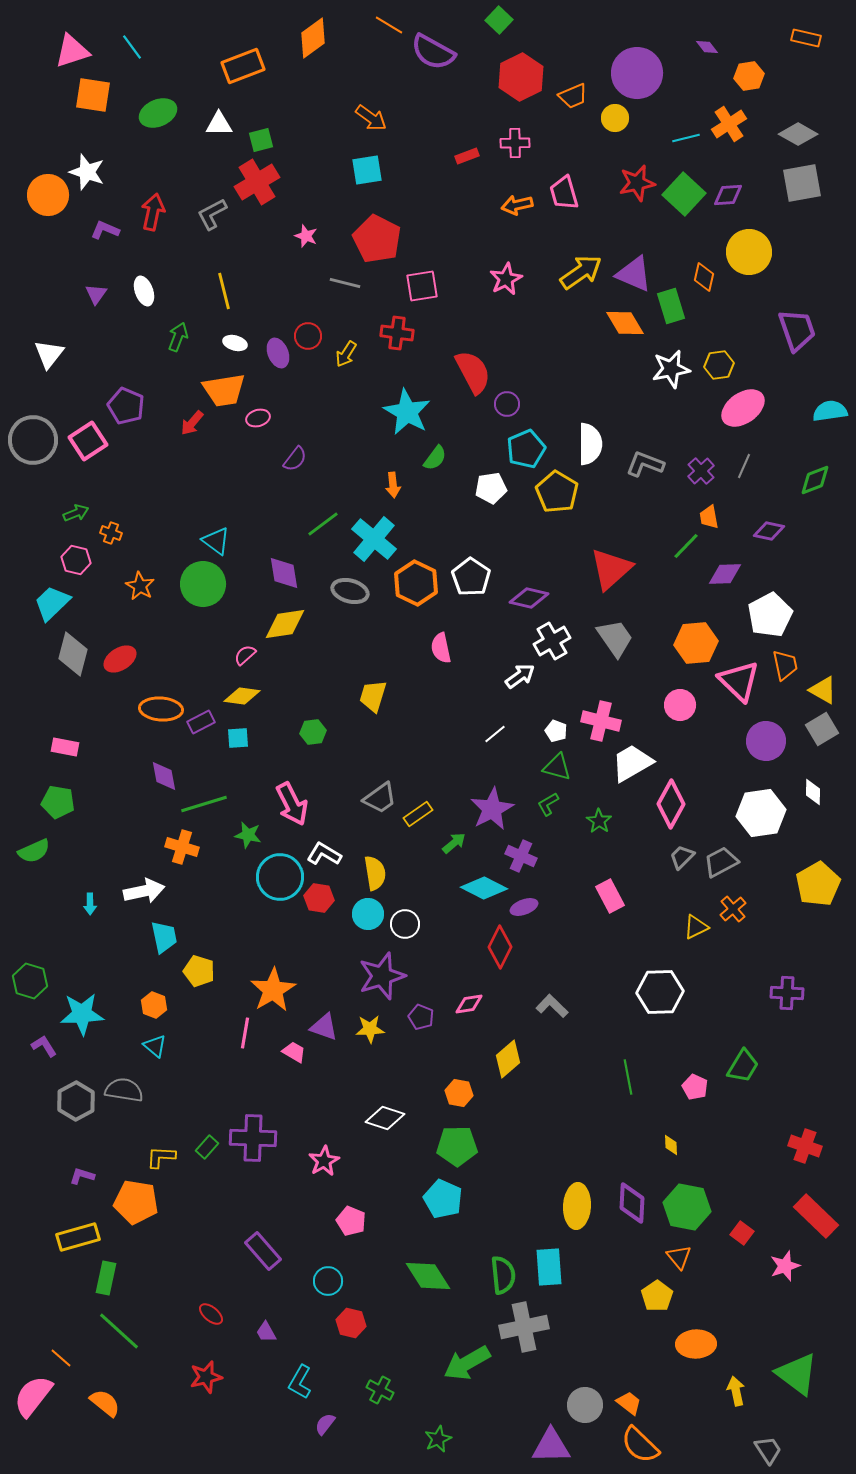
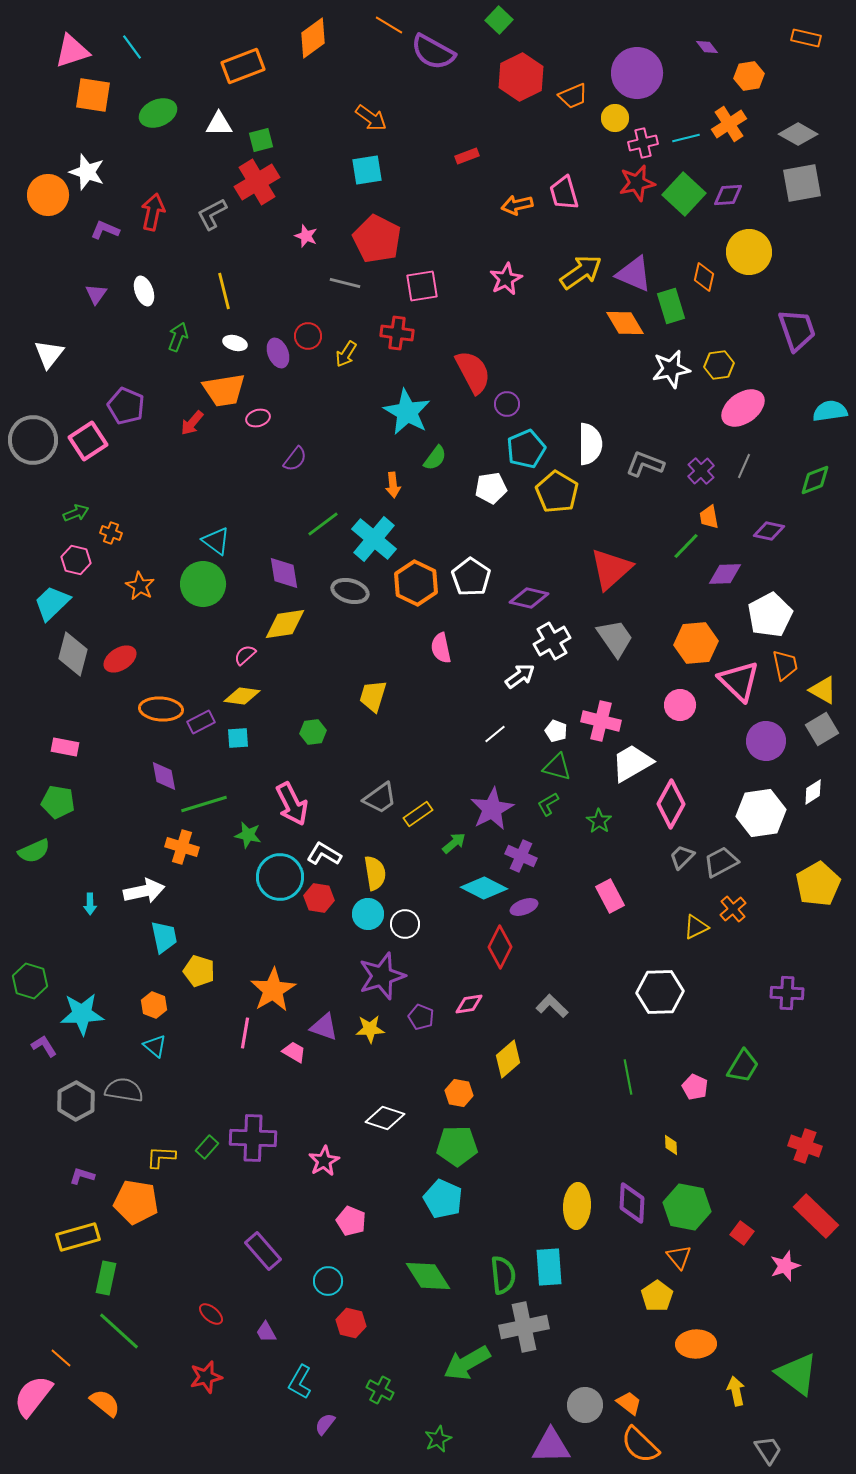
pink cross at (515, 143): moved 128 px right; rotated 12 degrees counterclockwise
white diamond at (813, 792): rotated 56 degrees clockwise
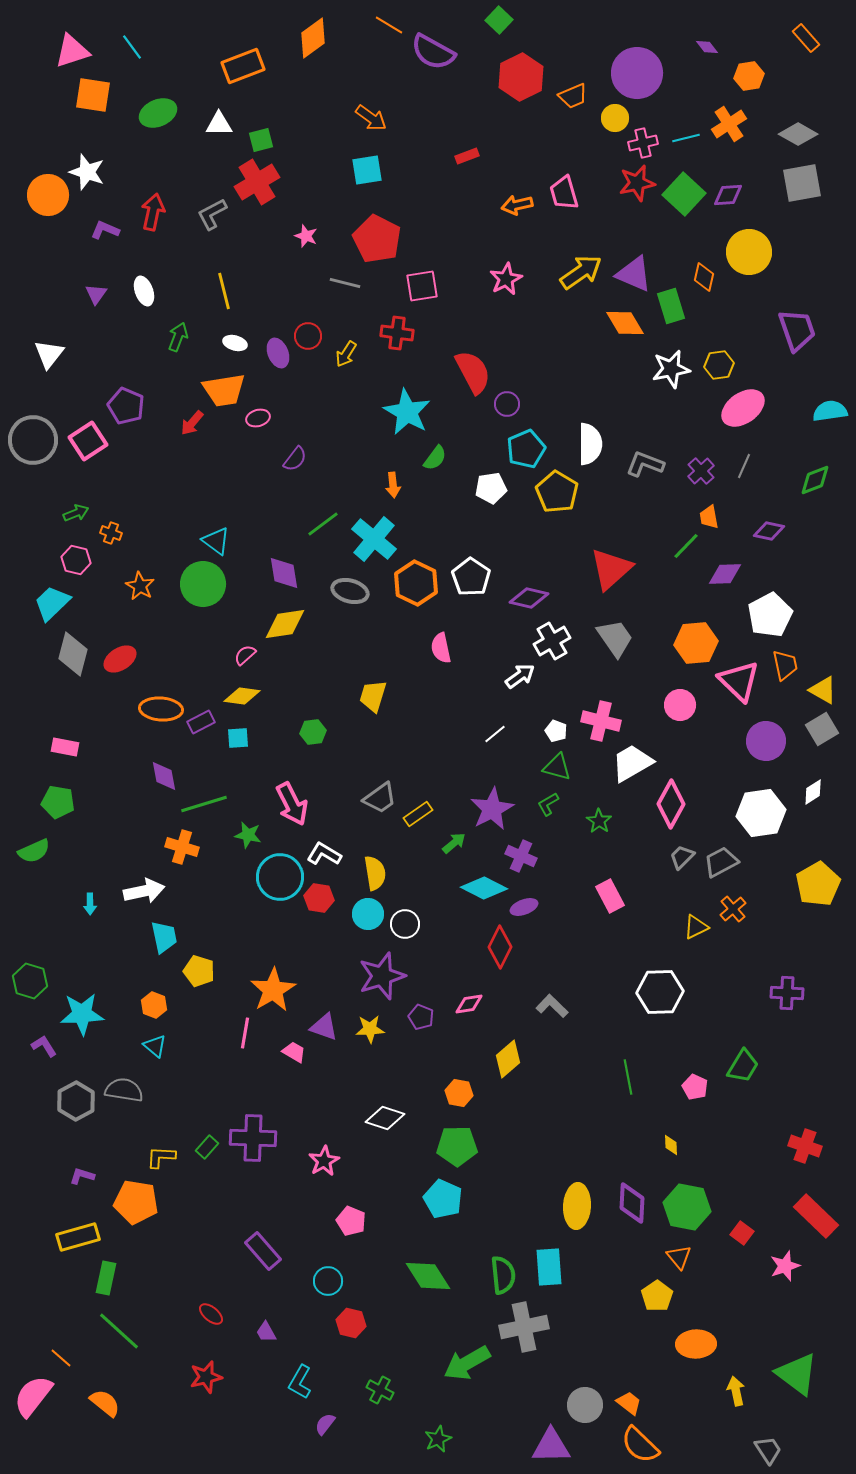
orange rectangle at (806, 38): rotated 36 degrees clockwise
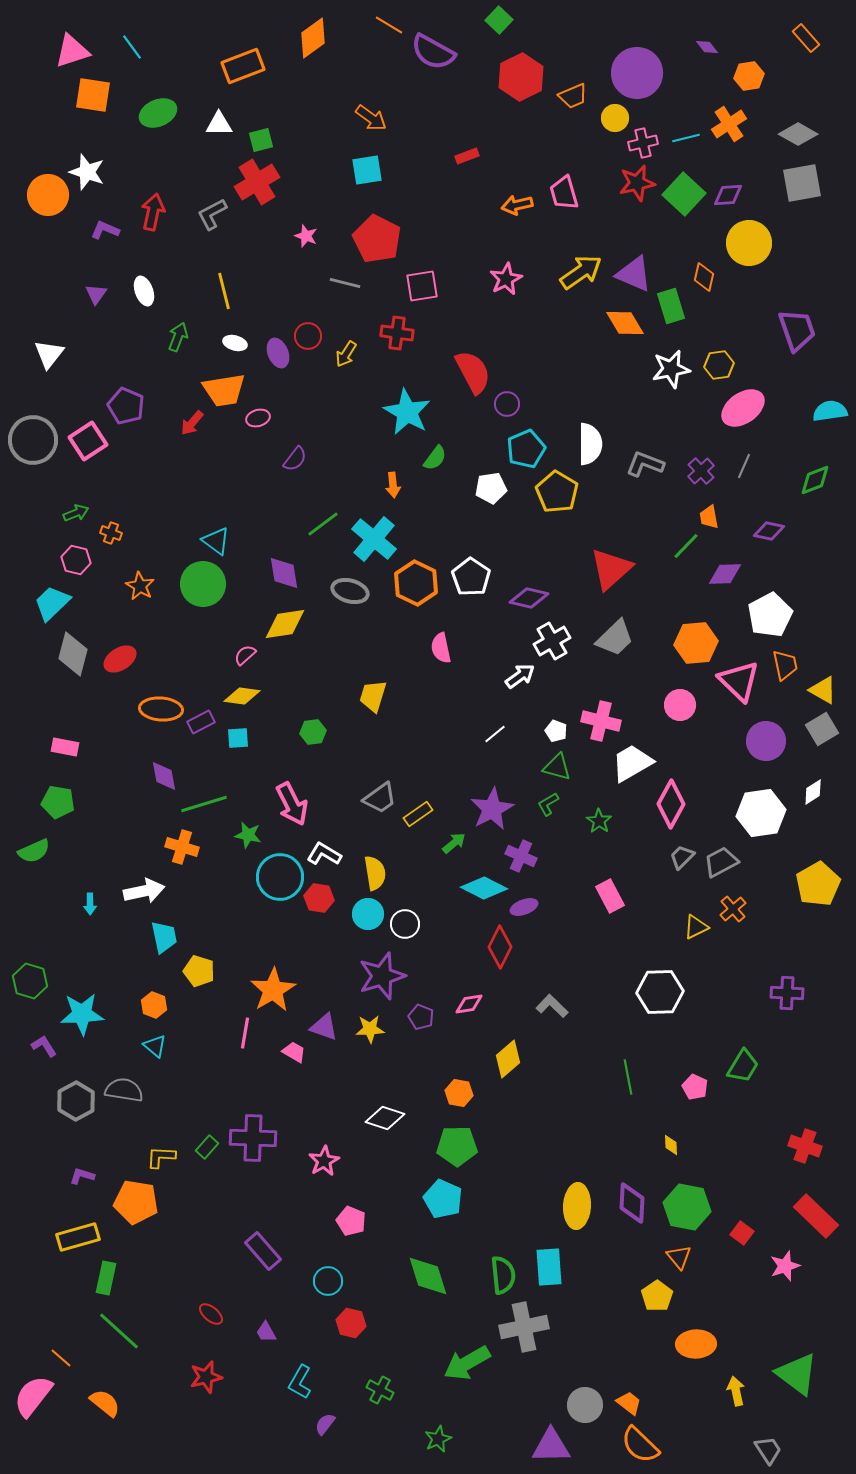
yellow circle at (749, 252): moved 9 px up
gray trapezoid at (615, 638): rotated 81 degrees clockwise
green diamond at (428, 1276): rotated 15 degrees clockwise
